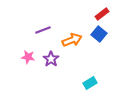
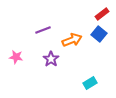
pink star: moved 12 px left
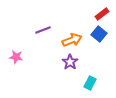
purple star: moved 19 px right, 3 px down
cyan rectangle: rotated 32 degrees counterclockwise
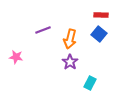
red rectangle: moved 1 px left, 1 px down; rotated 40 degrees clockwise
orange arrow: moved 2 px left, 1 px up; rotated 126 degrees clockwise
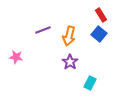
red rectangle: rotated 56 degrees clockwise
orange arrow: moved 1 px left, 3 px up
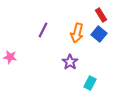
purple line: rotated 42 degrees counterclockwise
orange arrow: moved 8 px right, 3 px up
pink star: moved 6 px left
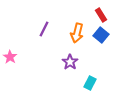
purple line: moved 1 px right, 1 px up
blue square: moved 2 px right, 1 px down
pink star: rotated 24 degrees clockwise
